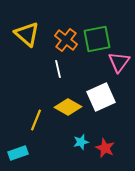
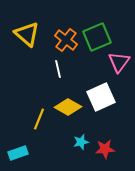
green square: moved 2 px up; rotated 12 degrees counterclockwise
yellow line: moved 3 px right, 1 px up
red star: moved 1 px down; rotated 30 degrees counterclockwise
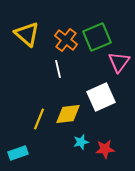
yellow diamond: moved 7 px down; rotated 36 degrees counterclockwise
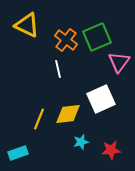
yellow triangle: moved 9 px up; rotated 16 degrees counterclockwise
white square: moved 2 px down
red star: moved 6 px right, 1 px down
